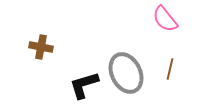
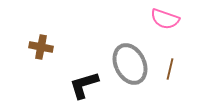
pink semicircle: rotated 32 degrees counterclockwise
gray ellipse: moved 4 px right, 9 px up
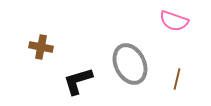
pink semicircle: moved 9 px right, 2 px down
brown line: moved 7 px right, 10 px down
black L-shape: moved 6 px left, 4 px up
